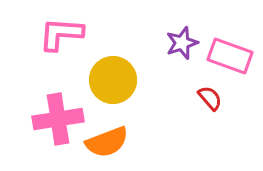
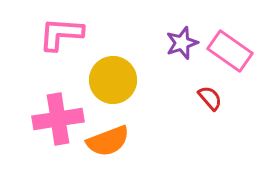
pink rectangle: moved 5 px up; rotated 15 degrees clockwise
orange semicircle: moved 1 px right, 1 px up
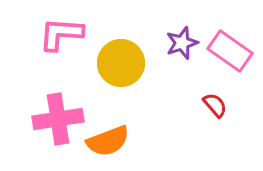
yellow circle: moved 8 px right, 17 px up
red semicircle: moved 5 px right, 7 px down
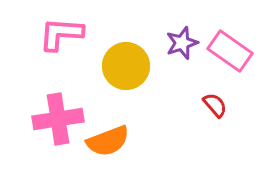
yellow circle: moved 5 px right, 3 px down
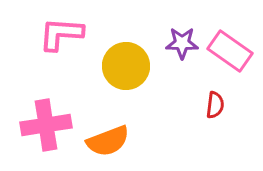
purple star: rotated 20 degrees clockwise
red semicircle: rotated 48 degrees clockwise
pink cross: moved 12 px left, 6 px down
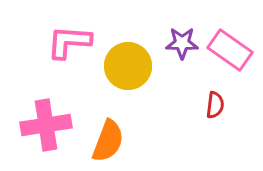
pink L-shape: moved 8 px right, 8 px down
pink rectangle: moved 1 px up
yellow circle: moved 2 px right
orange semicircle: rotated 48 degrees counterclockwise
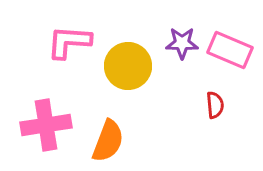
pink rectangle: rotated 12 degrees counterclockwise
red semicircle: rotated 12 degrees counterclockwise
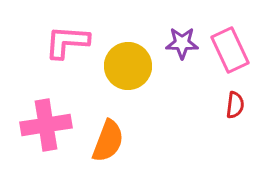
pink L-shape: moved 2 px left
pink rectangle: rotated 42 degrees clockwise
red semicircle: moved 20 px right; rotated 12 degrees clockwise
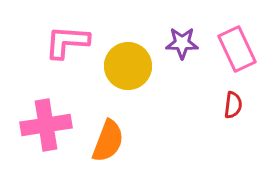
pink rectangle: moved 7 px right, 1 px up
red semicircle: moved 2 px left
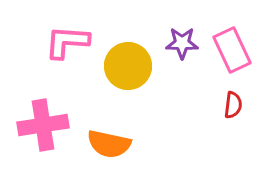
pink rectangle: moved 5 px left, 1 px down
pink cross: moved 3 px left
orange semicircle: moved 1 px right, 3 px down; rotated 81 degrees clockwise
